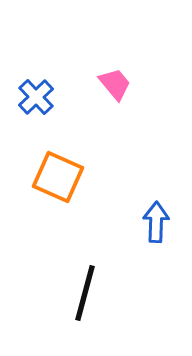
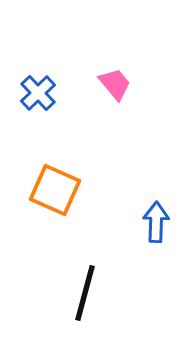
blue cross: moved 2 px right, 4 px up
orange square: moved 3 px left, 13 px down
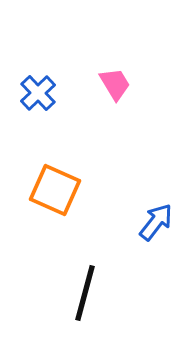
pink trapezoid: rotated 9 degrees clockwise
blue arrow: rotated 36 degrees clockwise
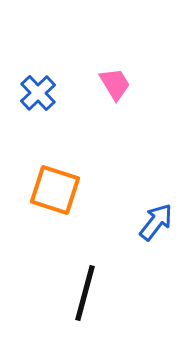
orange square: rotated 6 degrees counterclockwise
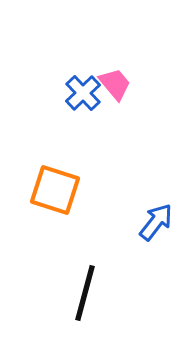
pink trapezoid: rotated 9 degrees counterclockwise
blue cross: moved 45 px right
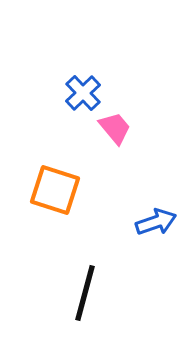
pink trapezoid: moved 44 px down
blue arrow: rotated 33 degrees clockwise
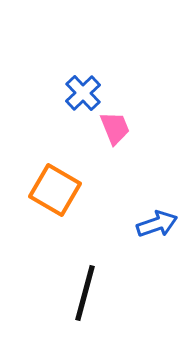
pink trapezoid: rotated 18 degrees clockwise
orange square: rotated 12 degrees clockwise
blue arrow: moved 1 px right, 2 px down
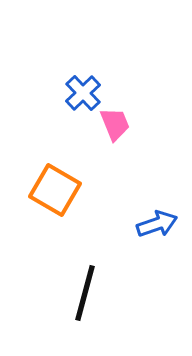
pink trapezoid: moved 4 px up
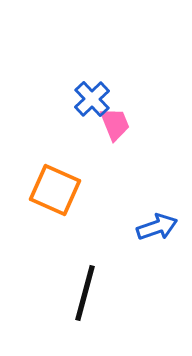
blue cross: moved 9 px right, 6 px down
orange square: rotated 6 degrees counterclockwise
blue arrow: moved 3 px down
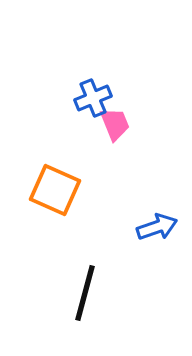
blue cross: moved 1 px right, 1 px up; rotated 21 degrees clockwise
